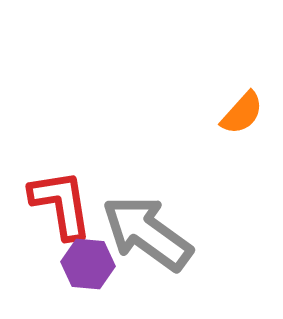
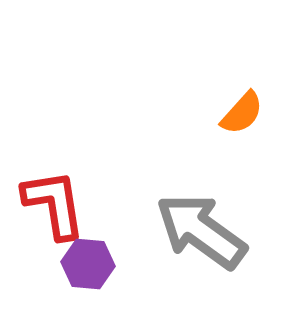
red L-shape: moved 7 px left
gray arrow: moved 54 px right, 2 px up
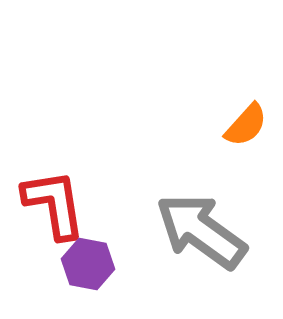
orange semicircle: moved 4 px right, 12 px down
purple hexagon: rotated 6 degrees clockwise
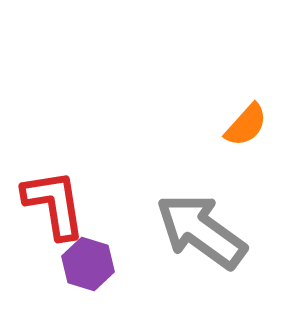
purple hexagon: rotated 6 degrees clockwise
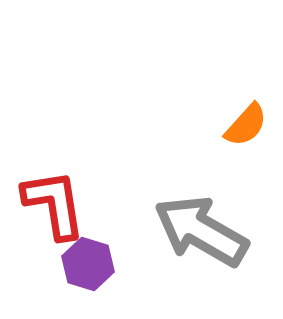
gray arrow: rotated 6 degrees counterclockwise
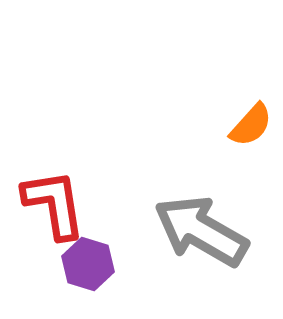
orange semicircle: moved 5 px right
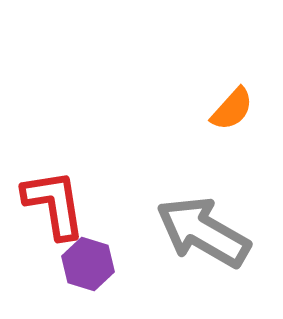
orange semicircle: moved 19 px left, 16 px up
gray arrow: moved 2 px right, 1 px down
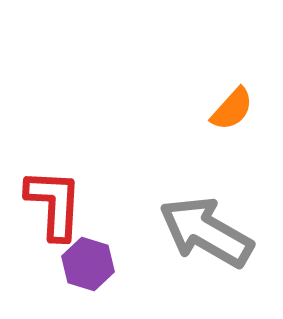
red L-shape: rotated 12 degrees clockwise
gray arrow: moved 3 px right
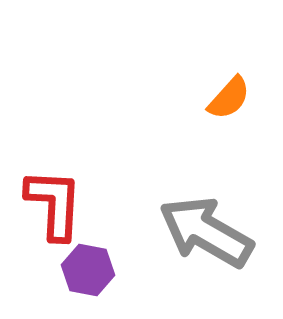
orange semicircle: moved 3 px left, 11 px up
purple hexagon: moved 6 px down; rotated 6 degrees counterclockwise
